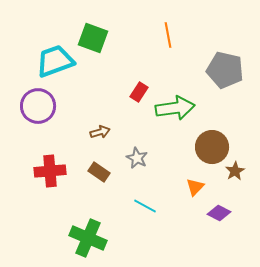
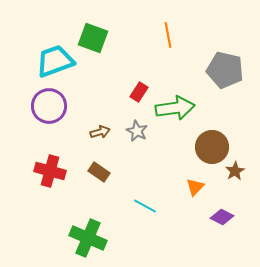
purple circle: moved 11 px right
gray star: moved 27 px up
red cross: rotated 20 degrees clockwise
purple diamond: moved 3 px right, 4 px down
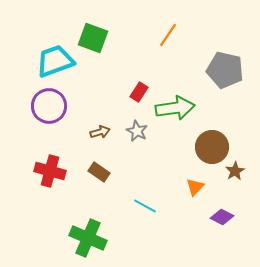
orange line: rotated 45 degrees clockwise
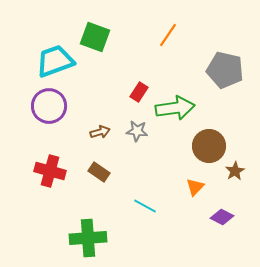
green square: moved 2 px right, 1 px up
gray star: rotated 20 degrees counterclockwise
brown circle: moved 3 px left, 1 px up
green cross: rotated 27 degrees counterclockwise
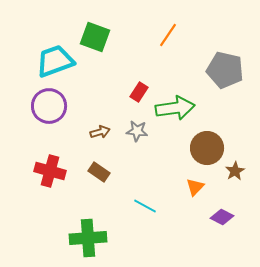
brown circle: moved 2 px left, 2 px down
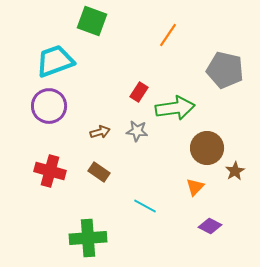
green square: moved 3 px left, 16 px up
purple diamond: moved 12 px left, 9 px down
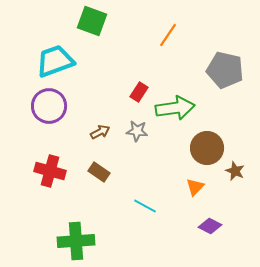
brown arrow: rotated 12 degrees counterclockwise
brown star: rotated 18 degrees counterclockwise
green cross: moved 12 px left, 3 px down
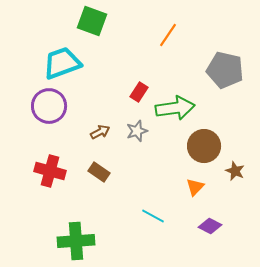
cyan trapezoid: moved 7 px right, 2 px down
gray star: rotated 25 degrees counterclockwise
brown circle: moved 3 px left, 2 px up
cyan line: moved 8 px right, 10 px down
